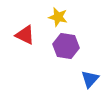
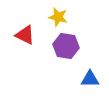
blue triangle: rotated 48 degrees clockwise
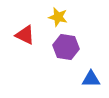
purple hexagon: moved 1 px down
blue triangle: moved 1 px right
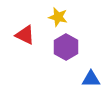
purple hexagon: rotated 20 degrees clockwise
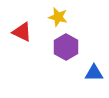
red triangle: moved 3 px left, 3 px up
blue triangle: moved 3 px right, 6 px up
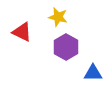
blue triangle: moved 1 px left
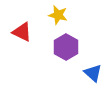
yellow star: moved 2 px up
blue triangle: rotated 42 degrees clockwise
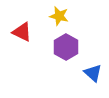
yellow star: moved 1 px right, 1 px down
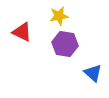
yellow star: rotated 24 degrees counterclockwise
purple hexagon: moved 1 px left, 3 px up; rotated 20 degrees counterclockwise
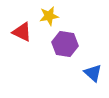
yellow star: moved 10 px left
